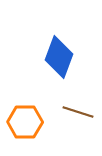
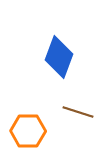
orange hexagon: moved 3 px right, 9 px down
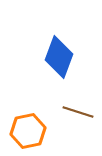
orange hexagon: rotated 12 degrees counterclockwise
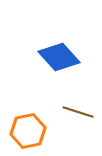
blue diamond: rotated 63 degrees counterclockwise
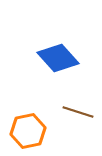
blue diamond: moved 1 px left, 1 px down
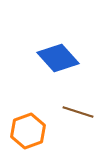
orange hexagon: rotated 8 degrees counterclockwise
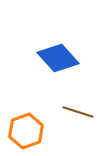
orange hexagon: moved 2 px left
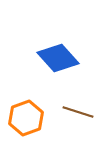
orange hexagon: moved 13 px up
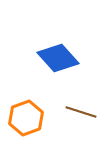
brown line: moved 3 px right
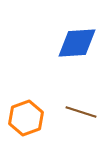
blue diamond: moved 19 px right, 15 px up; rotated 51 degrees counterclockwise
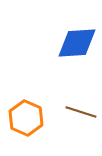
orange hexagon: rotated 16 degrees counterclockwise
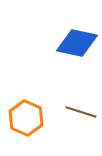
blue diamond: rotated 15 degrees clockwise
